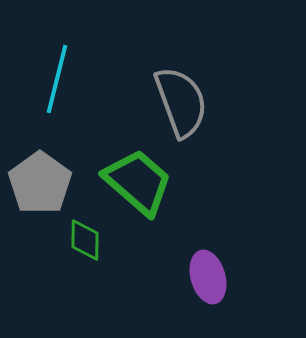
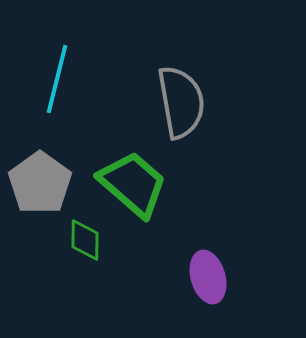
gray semicircle: rotated 10 degrees clockwise
green trapezoid: moved 5 px left, 2 px down
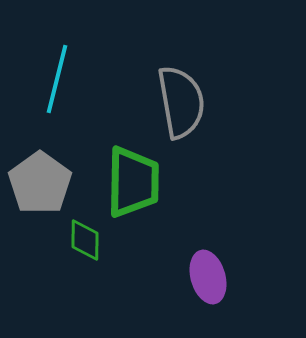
green trapezoid: moved 2 px up; rotated 50 degrees clockwise
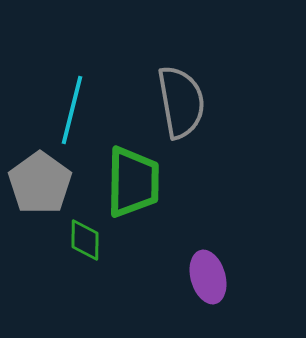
cyan line: moved 15 px right, 31 px down
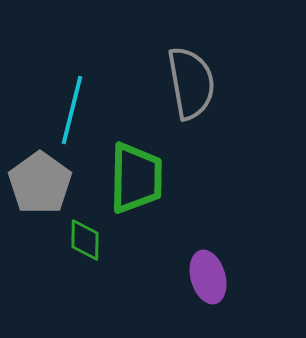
gray semicircle: moved 10 px right, 19 px up
green trapezoid: moved 3 px right, 4 px up
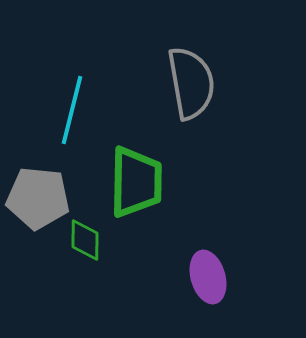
green trapezoid: moved 4 px down
gray pentagon: moved 2 px left, 15 px down; rotated 30 degrees counterclockwise
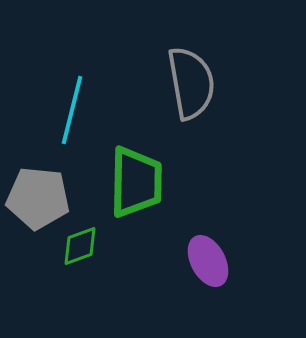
green diamond: moved 5 px left, 6 px down; rotated 69 degrees clockwise
purple ellipse: moved 16 px up; rotated 12 degrees counterclockwise
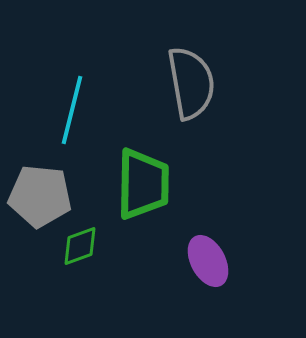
green trapezoid: moved 7 px right, 2 px down
gray pentagon: moved 2 px right, 2 px up
